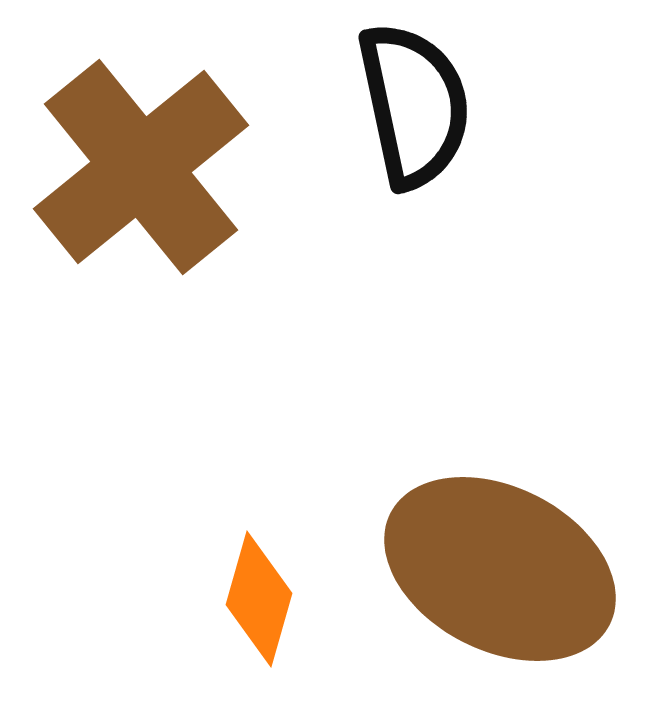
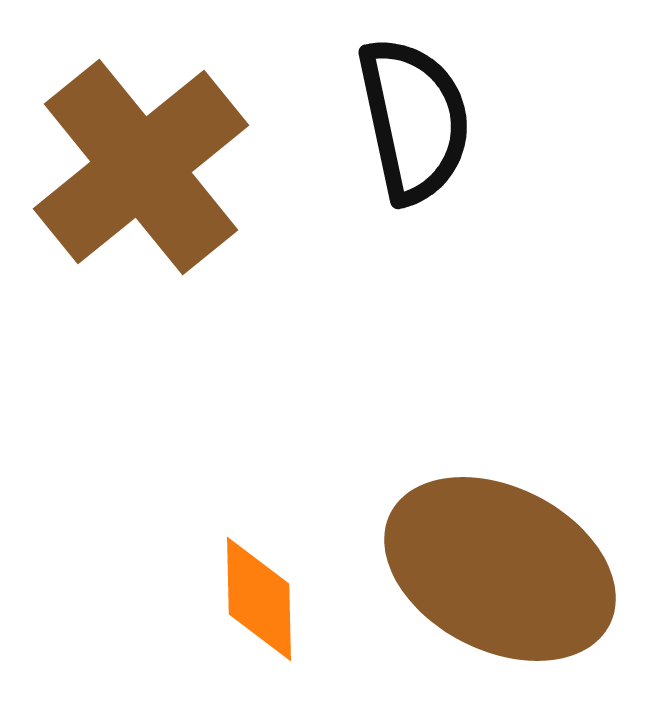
black semicircle: moved 15 px down
orange diamond: rotated 17 degrees counterclockwise
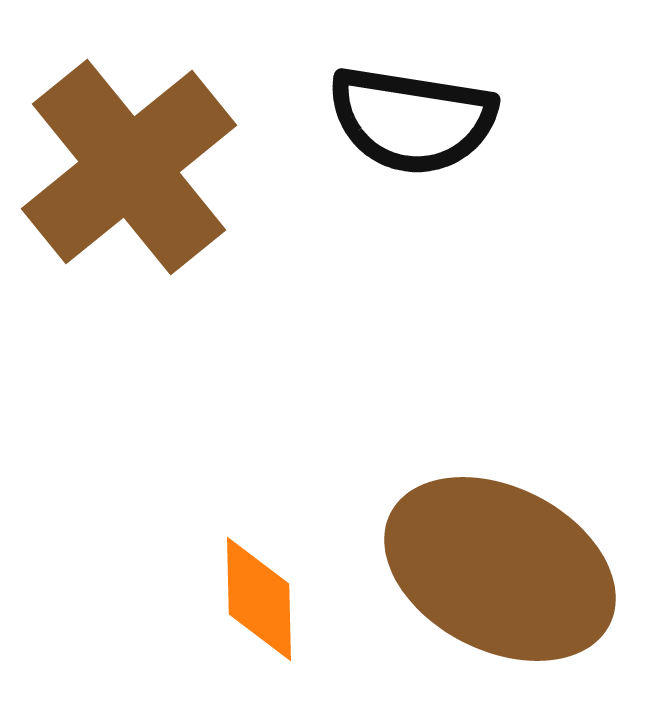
black semicircle: moved 2 px left; rotated 111 degrees clockwise
brown cross: moved 12 px left
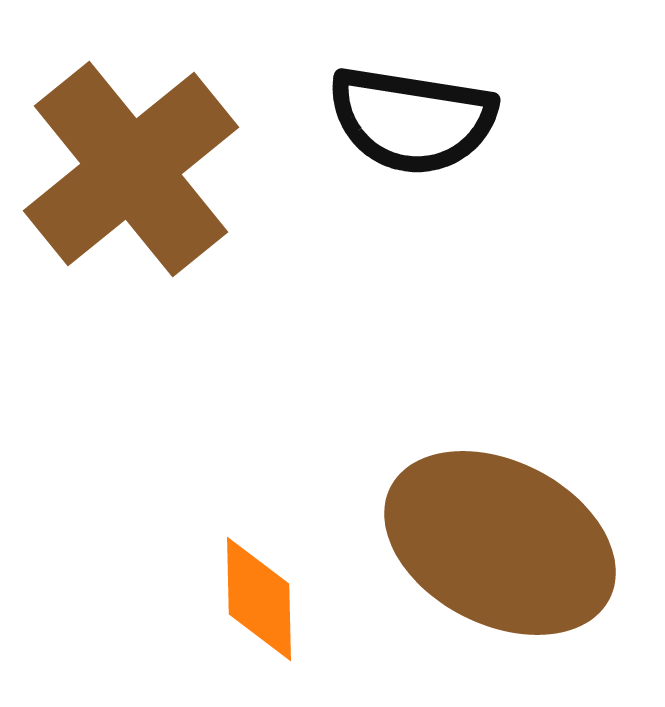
brown cross: moved 2 px right, 2 px down
brown ellipse: moved 26 px up
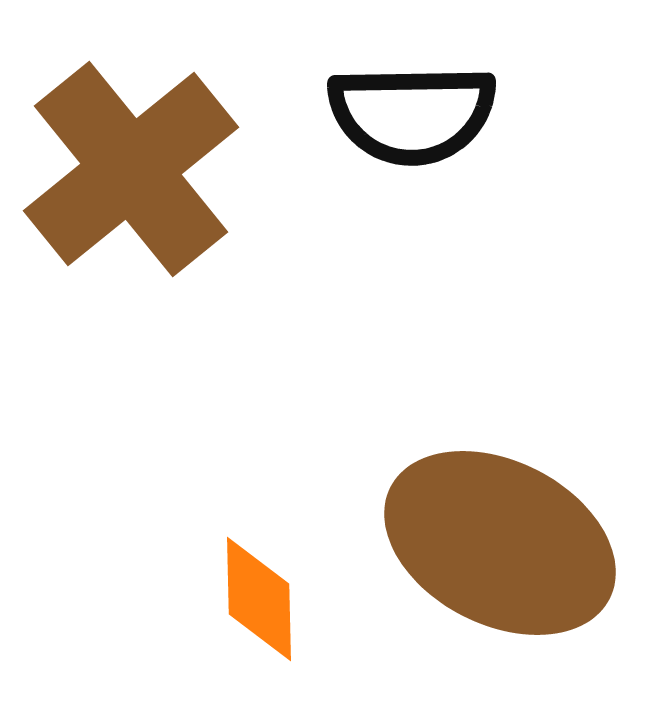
black semicircle: moved 6 px up; rotated 10 degrees counterclockwise
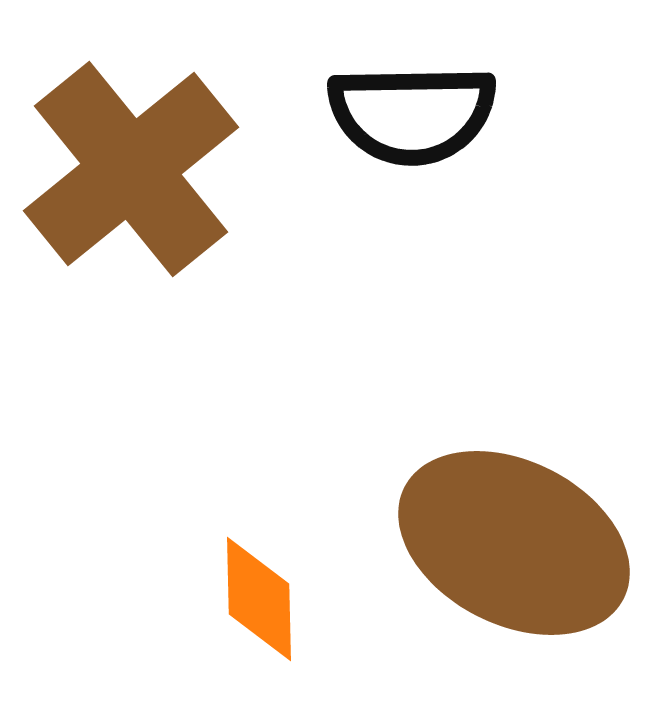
brown ellipse: moved 14 px right
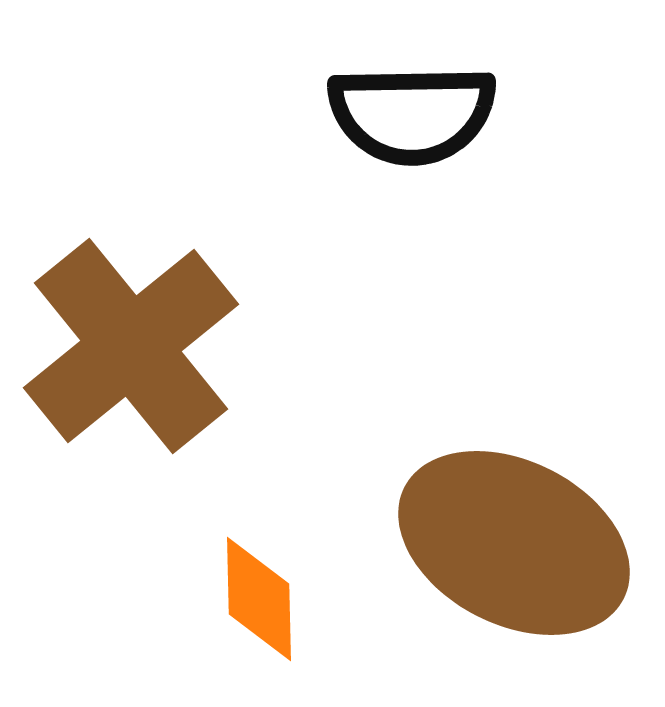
brown cross: moved 177 px down
